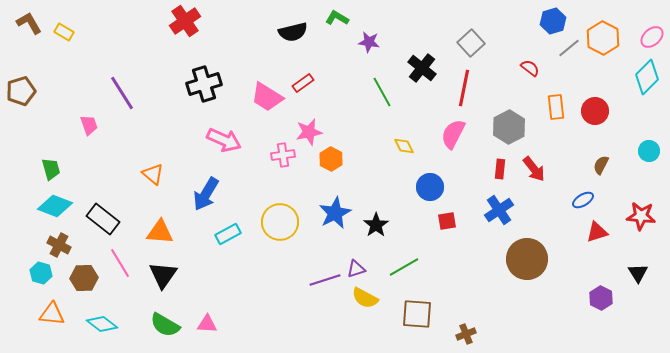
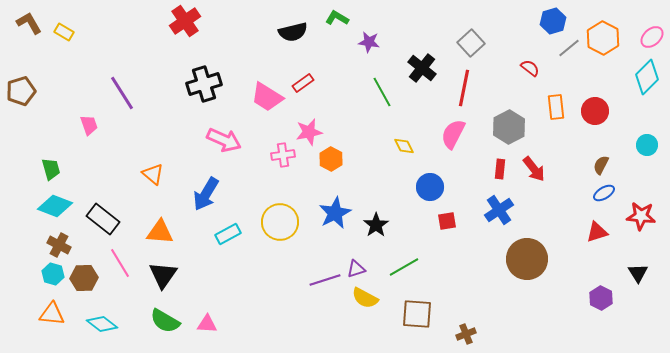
cyan circle at (649, 151): moved 2 px left, 6 px up
blue ellipse at (583, 200): moved 21 px right, 7 px up
cyan hexagon at (41, 273): moved 12 px right, 1 px down
green semicircle at (165, 325): moved 4 px up
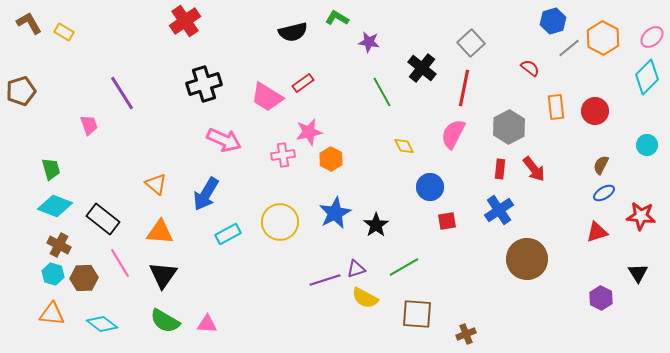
orange triangle at (153, 174): moved 3 px right, 10 px down
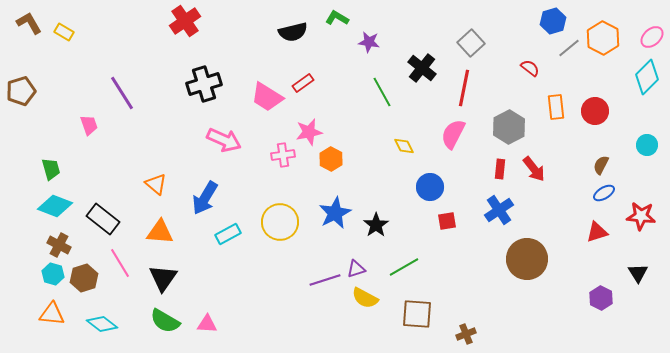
blue arrow at (206, 194): moved 1 px left, 4 px down
black triangle at (163, 275): moved 3 px down
brown hexagon at (84, 278): rotated 16 degrees counterclockwise
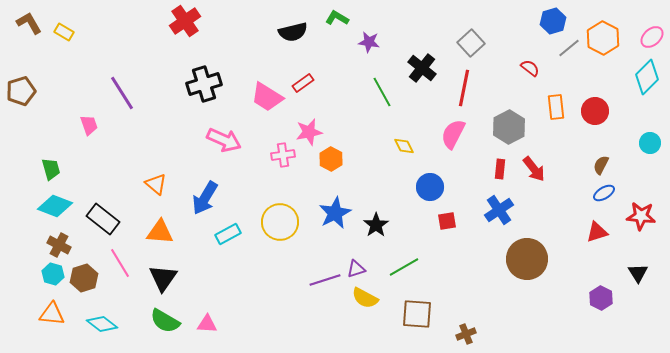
cyan circle at (647, 145): moved 3 px right, 2 px up
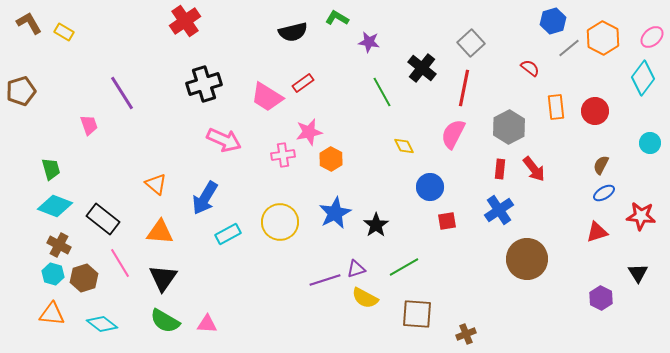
cyan diamond at (647, 77): moved 4 px left, 1 px down; rotated 8 degrees counterclockwise
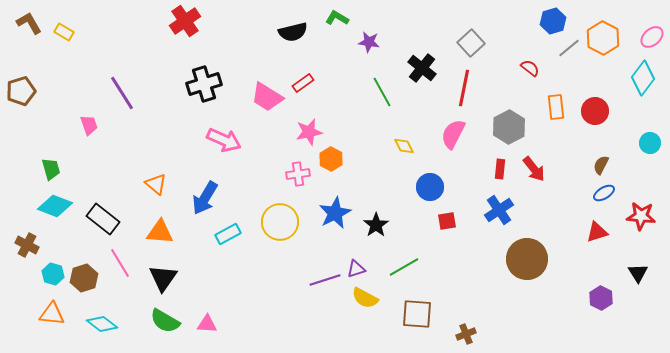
pink cross at (283, 155): moved 15 px right, 19 px down
brown cross at (59, 245): moved 32 px left
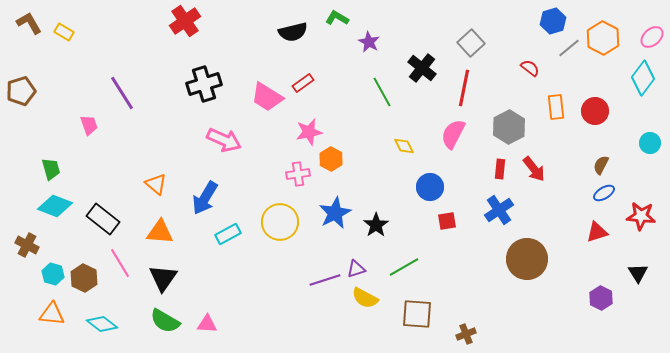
purple star at (369, 42): rotated 20 degrees clockwise
brown hexagon at (84, 278): rotated 16 degrees counterclockwise
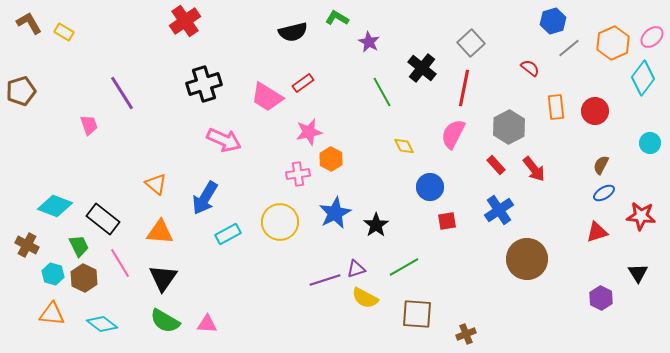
orange hexagon at (603, 38): moved 10 px right, 5 px down; rotated 8 degrees clockwise
green trapezoid at (51, 169): moved 28 px right, 77 px down; rotated 10 degrees counterclockwise
red rectangle at (500, 169): moved 4 px left, 4 px up; rotated 48 degrees counterclockwise
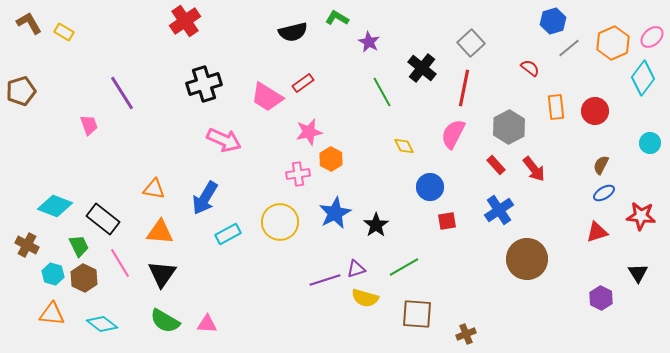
orange triangle at (156, 184): moved 2 px left, 5 px down; rotated 30 degrees counterclockwise
black triangle at (163, 278): moved 1 px left, 4 px up
yellow semicircle at (365, 298): rotated 12 degrees counterclockwise
